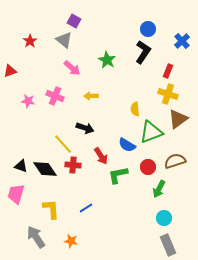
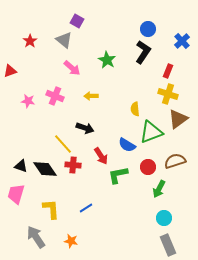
purple square: moved 3 px right
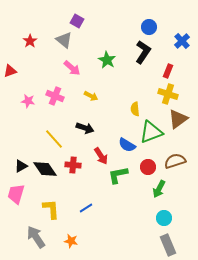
blue circle: moved 1 px right, 2 px up
yellow arrow: rotated 152 degrees counterclockwise
yellow line: moved 9 px left, 5 px up
black triangle: rotated 48 degrees counterclockwise
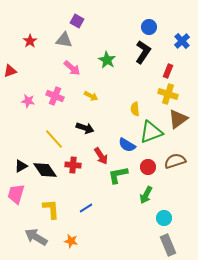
gray triangle: rotated 30 degrees counterclockwise
black diamond: moved 1 px down
green arrow: moved 13 px left, 6 px down
gray arrow: rotated 25 degrees counterclockwise
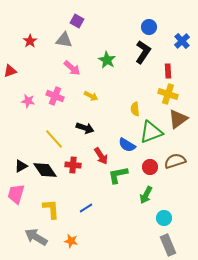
red rectangle: rotated 24 degrees counterclockwise
red circle: moved 2 px right
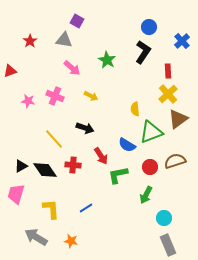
yellow cross: rotated 30 degrees clockwise
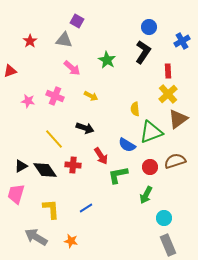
blue cross: rotated 14 degrees clockwise
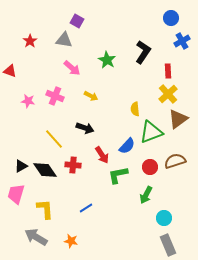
blue circle: moved 22 px right, 9 px up
red triangle: rotated 40 degrees clockwise
blue semicircle: moved 1 px down; rotated 78 degrees counterclockwise
red arrow: moved 1 px right, 1 px up
yellow L-shape: moved 6 px left
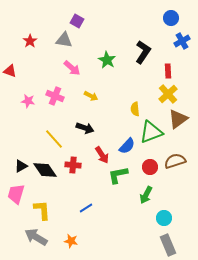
yellow L-shape: moved 3 px left, 1 px down
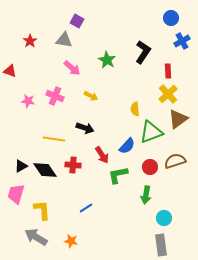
yellow line: rotated 40 degrees counterclockwise
green arrow: rotated 18 degrees counterclockwise
gray rectangle: moved 7 px left; rotated 15 degrees clockwise
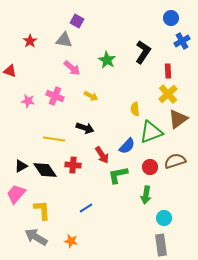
pink trapezoid: rotated 25 degrees clockwise
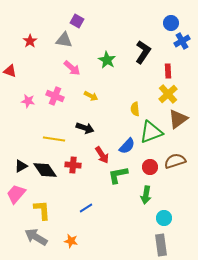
blue circle: moved 5 px down
